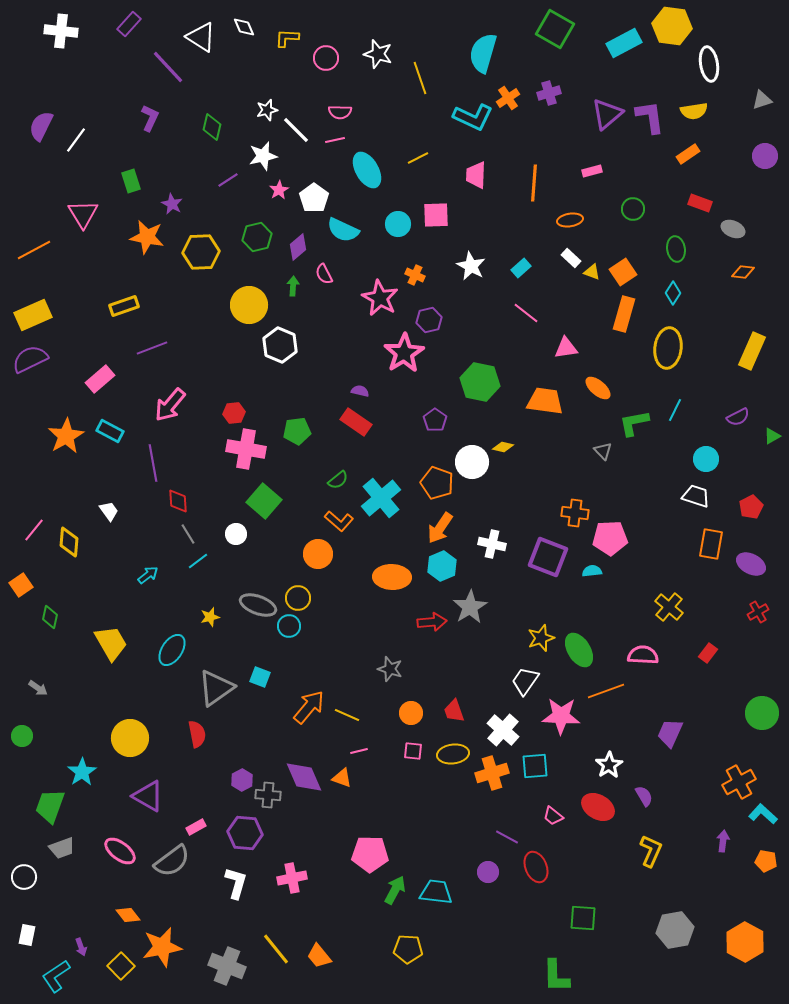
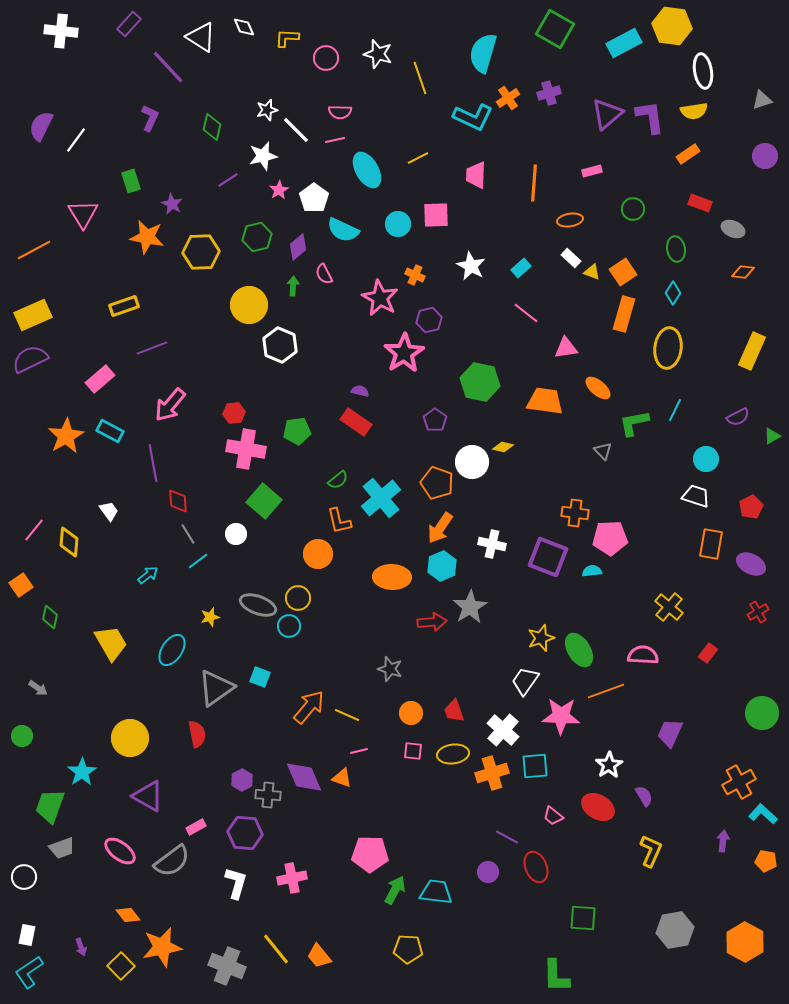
white ellipse at (709, 64): moved 6 px left, 7 px down
orange L-shape at (339, 521): rotated 36 degrees clockwise
cyan L-shape at (56, 976): moved 27 px left, 4 px up
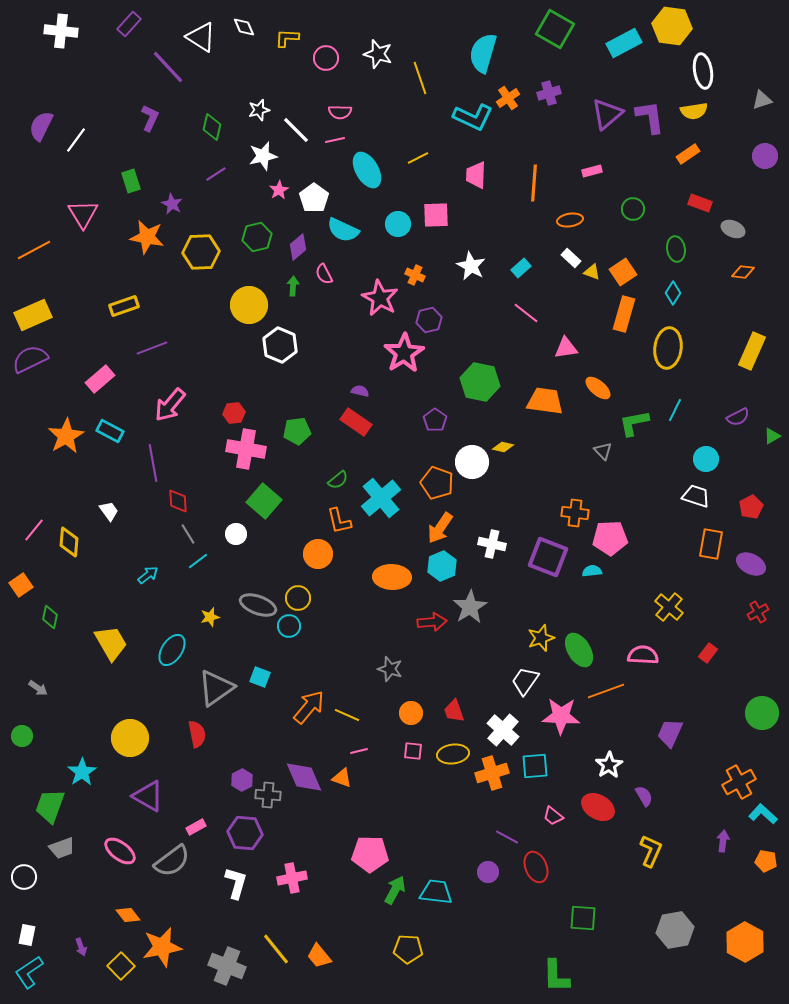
white star at (267, 110): moved 8 px left
purple line at (228, 180): moved 12 px left, 6 px up
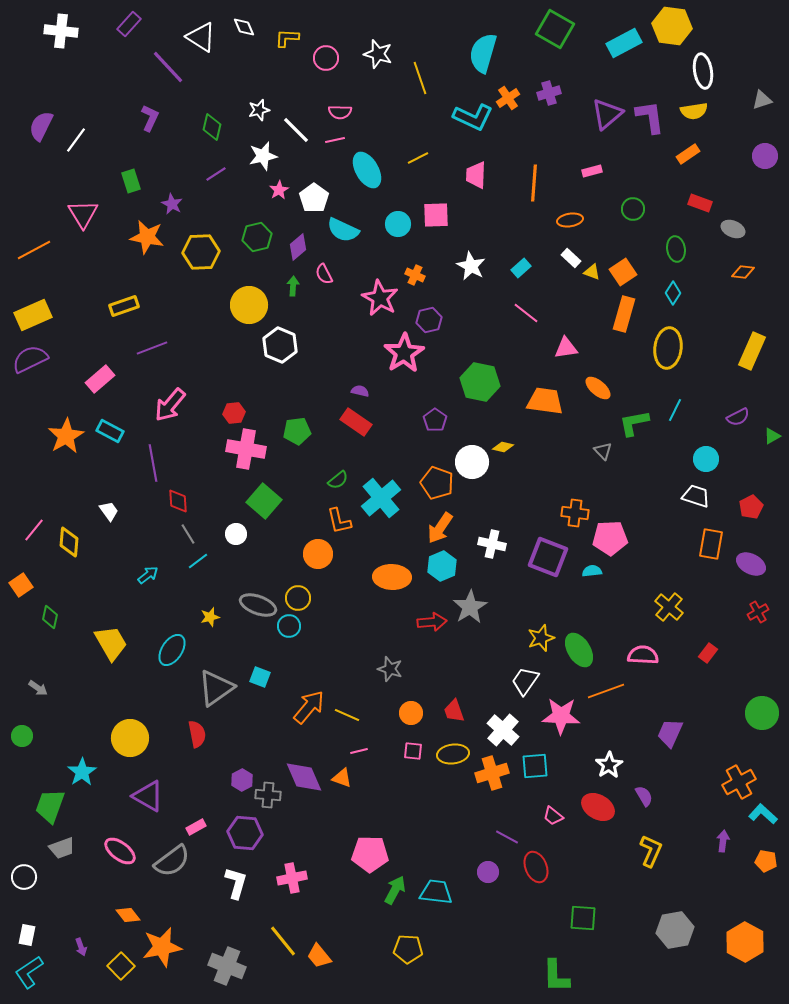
yellow line at (276, 949): moved 7 px right, 8 px up
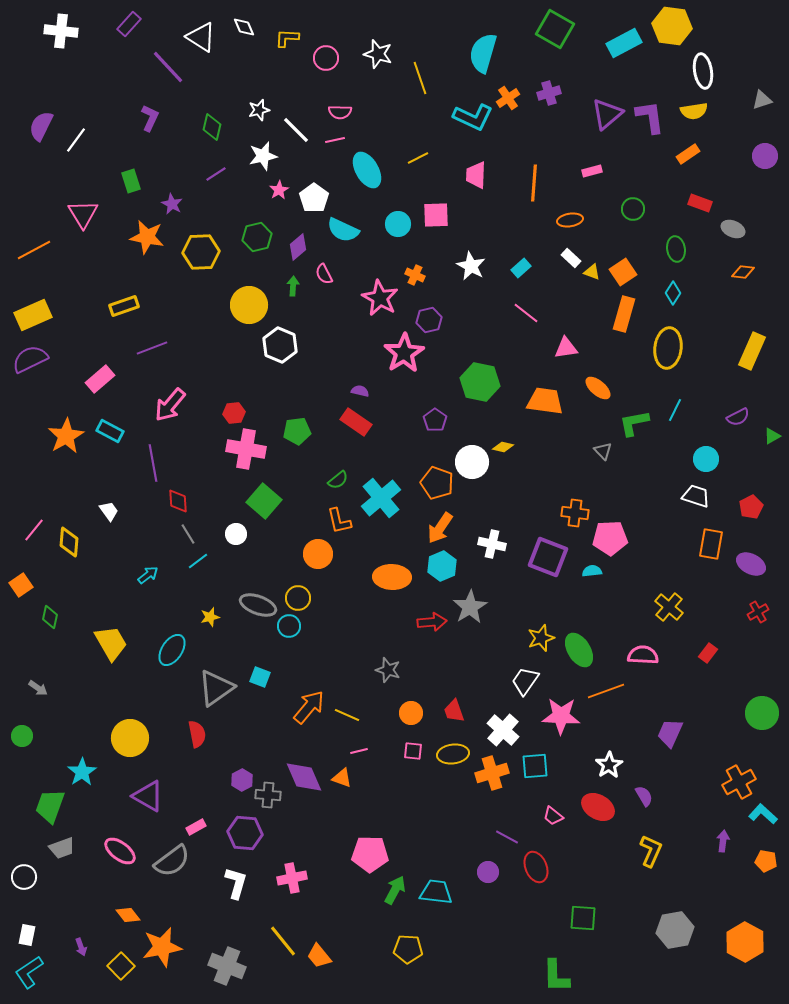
gray star at (390, 669): moved 2 px left, 1 px down
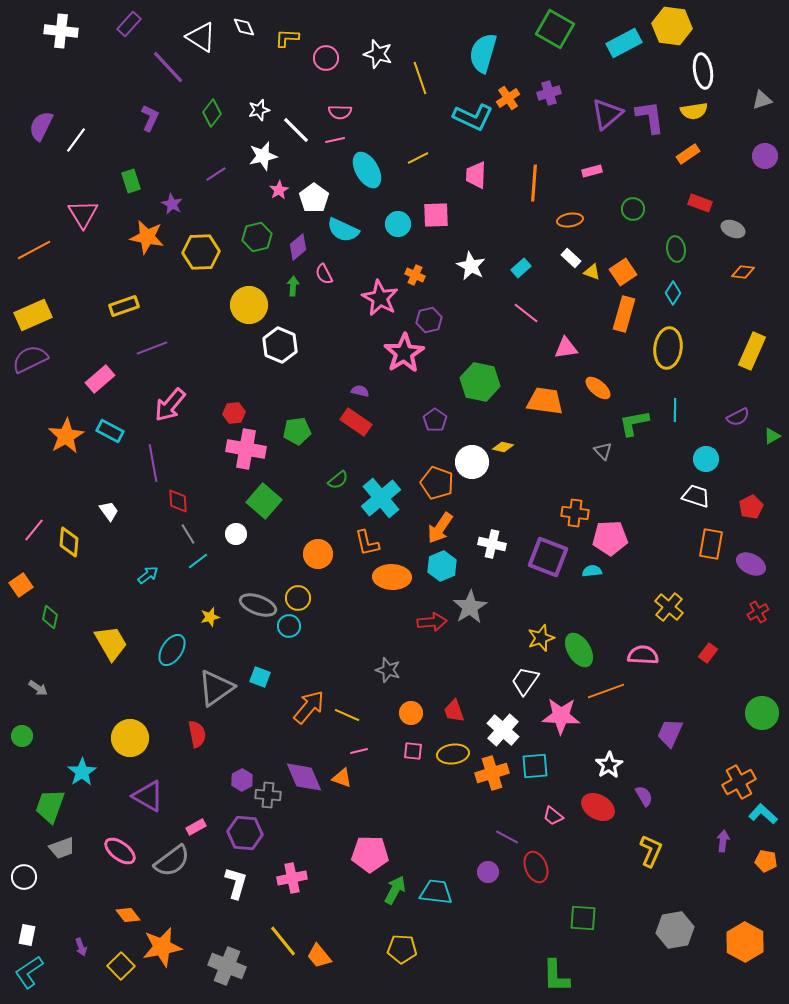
green diamond at (212, 127): moved 14 px up; rotated 24 degrees clockwise
cyan line at (675, 410): rotated 25 degrees counterclockwise
orange L-shape at (339, 521): moved 28 px right, 22 px down
yellow pentagon at (408, 949): moved 6 px left
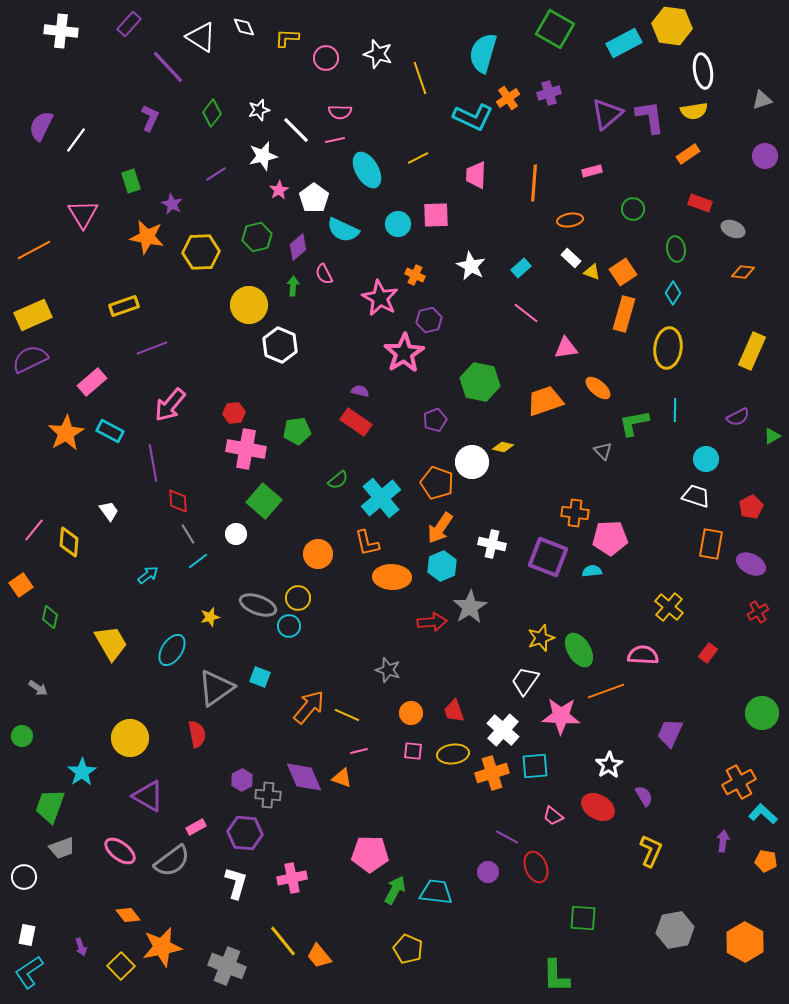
pink rectangle at (100, 379): moved 8 px left, 3 px down
orange trapezoid at (545, 401): rotated 27 degrees counterclockwise
purple pentagon at (435, 420): rotated 15 degrees clockwise
orange star at (66, 436): moved 3 px up
yellow pentagon at (402, 949): moved 6 px right; rotated 20 degrees clockwise
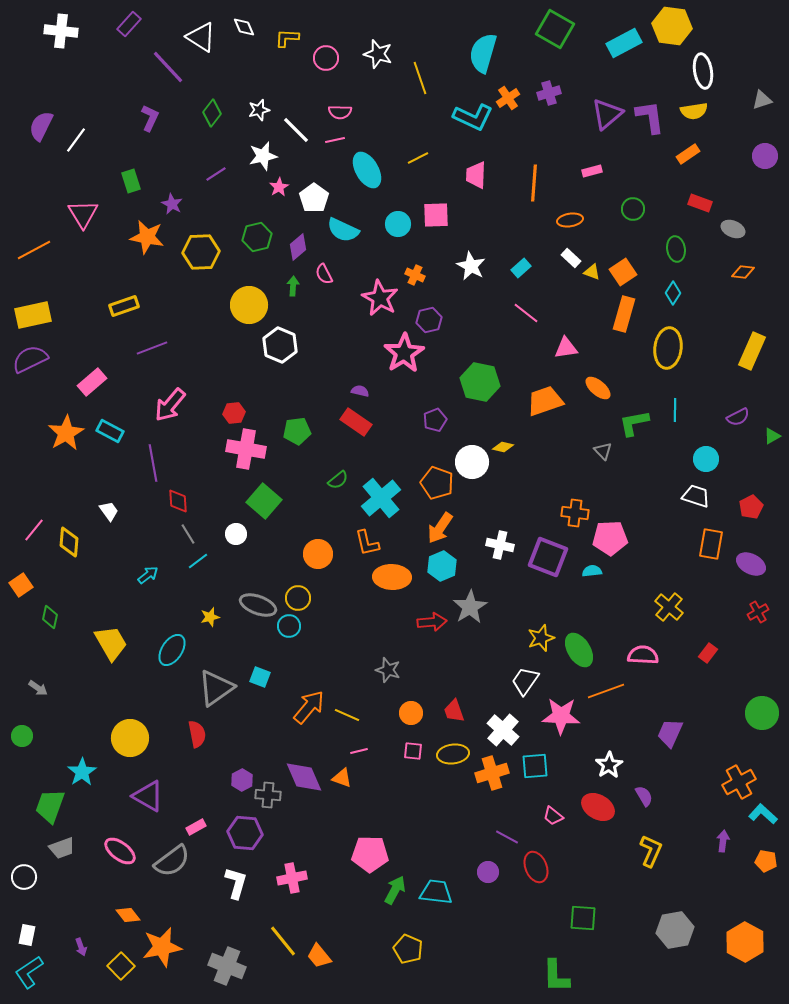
pink star at (279, 190): moved 3 px up
yellow rectangle at (33, 315): rotated 12 degrees clockwise
white cross at (492, 544): moved 8 px right, 1 px down
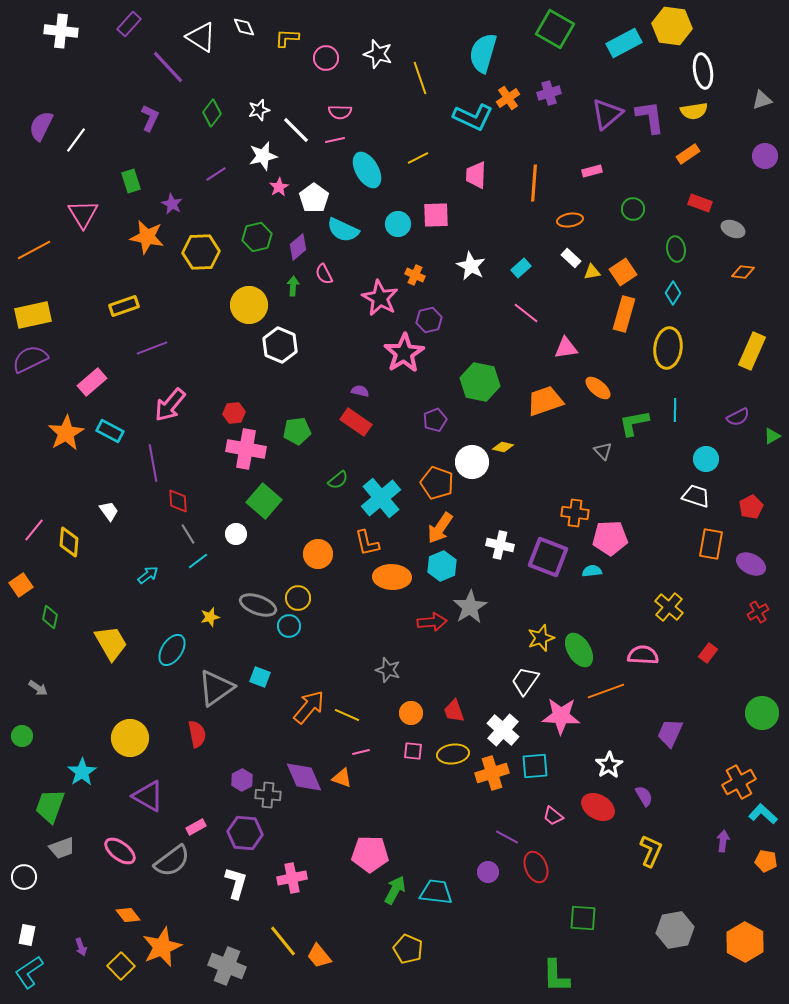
yellow triangle at (592, 272): rotated 30 degrees counterclockwise
pink line at (359, 751): moved 2 px right, 1 px down
orange star at (162, 947): rotated 12 degrees counterclockwise
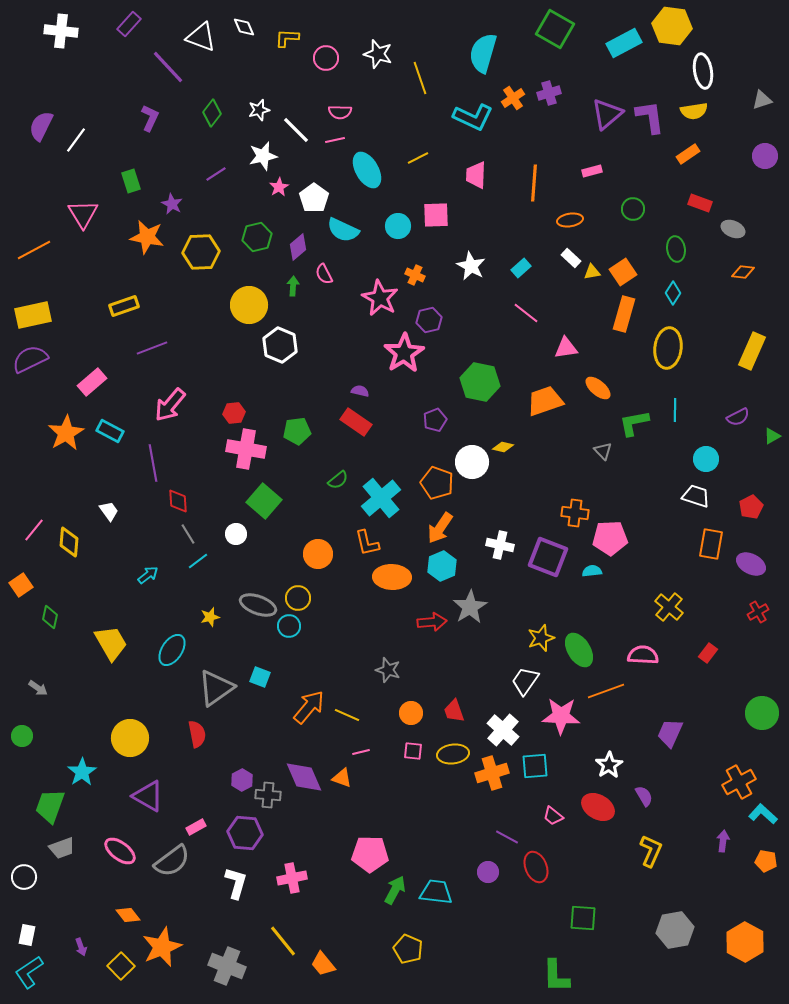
white triangle at (201, 37): rotated 12 degrees counterclockwise
orange cross at (508, 98): moved 5 px right
cyan circle at (398, 224): moved 2 px down
orange trapezoid at (319, 956): moved 4 px right, 8 px down
